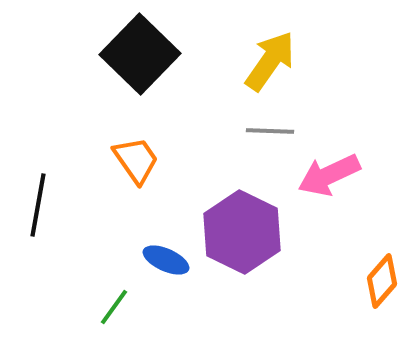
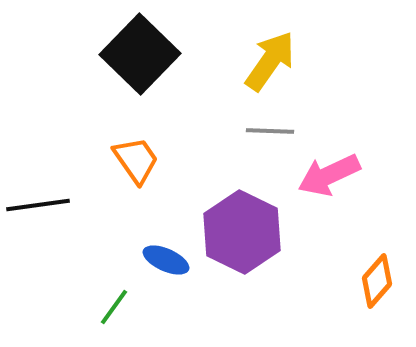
black line: rotated 72 degrees clockwise
orange diamond: moved 5 px left
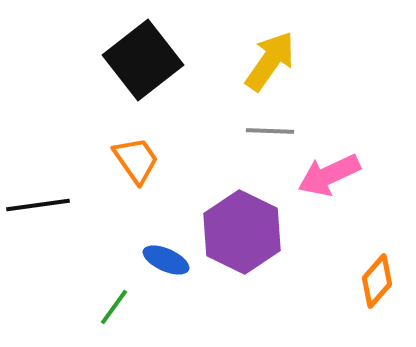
black square: moved 3 px right, 6 px down; rotated 8 degrees clockwise
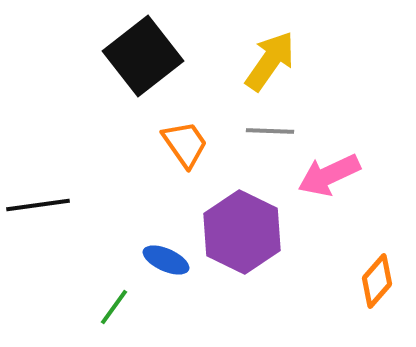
black square: moved 4 px up
orange trapezoid: moved 49 px right, 16 px up
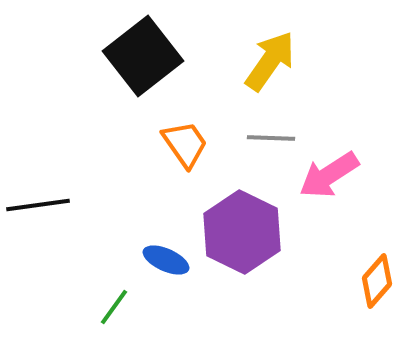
gray line: moved 1 px right, 7 px down
pink arrow: rotated 8 degrees counterclockwise
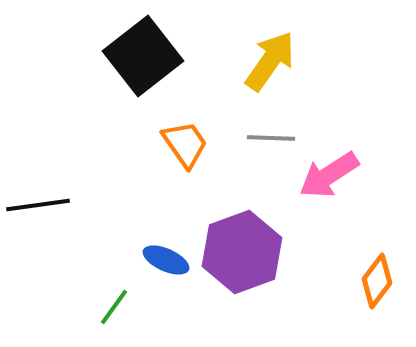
purple hexagon: moved 20 px down; rotated 14 degrees clockwise
orange diamond: rotated 4 degrees counterclockwise
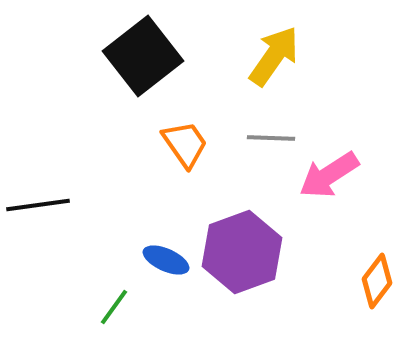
yellow arrow: moved 4 px right, 5 px up
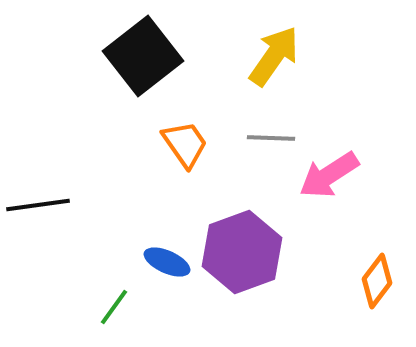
blue ellipse: moved 1 px right, 2 px down
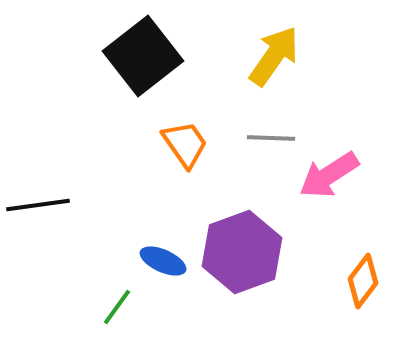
blue ellipse: moved 4 px left, 1 px up
orange diamond: moved 14 px left
green line: moved 3 px right
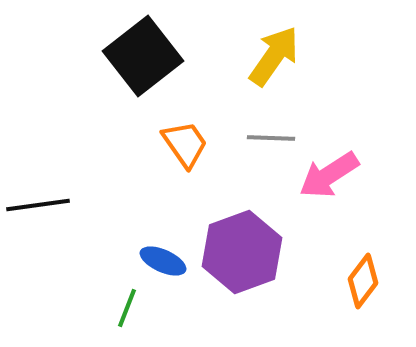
green line: moved 10 px right, 1 px down; rotated 15 degrees counterclockwise
